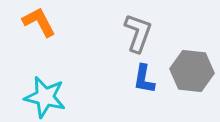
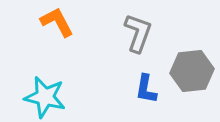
orange L-shape: moved 18 px right
gray hexagon: rotated 12 degrees counterclockwise
blue L-shape: moved 2 px right, 10 px down
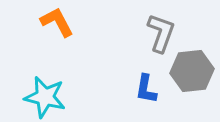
gray L-shape: moved 23 px right
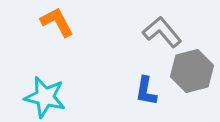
gray L-shape: moved 1 px right, 1 px up; rotated 60 degrees counterclockwise
gray hexagon: rotated 9 degrees counterclockwise
blue L-shape: moved 2 px down
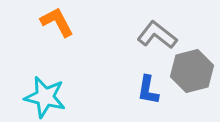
gray L-shape: moved 5 px left, 3 px down; rotated 12 degrees counterclockwise
blue L-shape: moved 2 px right, 1 px up
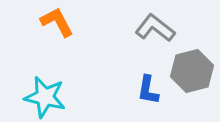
gray L-shape: moved 2 px left, 7 px up
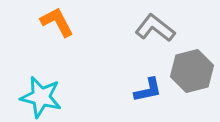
blue L-shape: rotated 112 degrees counterclockwise
cyan star: moved 4 px left
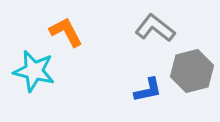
orange L-shape: moved 9 px right, 10 px down
cyan star: moved 7 px left, 26 px up
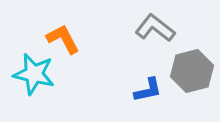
orange L-shape: moved 3 px left, 7 px down
cyan star: moved 3 px down
